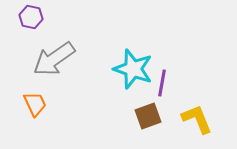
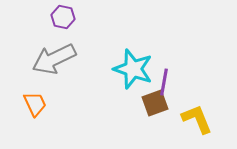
purple hexagon: moved 32 px right
gray arrow: rotated 9 degrees clockwise
purple line: moved 2 px right, 1 px up
brown square: moved 7 px right, 13 px up
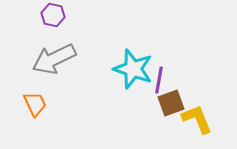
purple hexagon: moved 10 px left, 2 px up
purple line: moved 5 px left, 2 px up
brown square: moved 16 px right
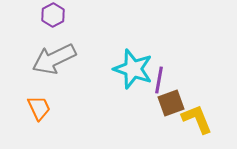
purple hexagon: rotated 20 degrees clockwise
orange trapezoid: moved 4 px right, 4 px down
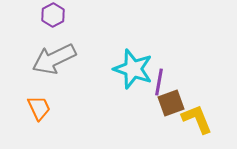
purple line: moved 2 px down
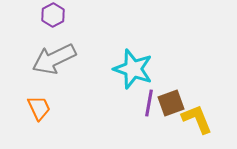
purple line: moved 10 px left, 21 px down
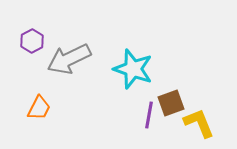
purple hexagon: moved 21 px left, 26 px down
gray arrow: moved 15 px right
purple line: moved 12 px down
orange trapezoid: rotated 52 degrees clockwise
yellow L-shape: moved 2 px right, 4 px down
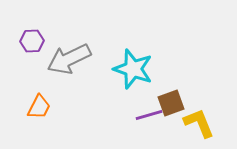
purple hexagon: rotated 25 degrees clockwise
orange trapezoid: moved 1 px up
purple line: rotated 64 degrees clockwise
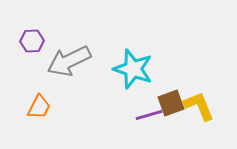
gray arrow: moved 2 px down
yellow L-shape: moved 17 px up
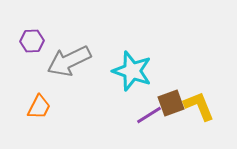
cyan star: moved 1 px left, 2 px down
purple line: rotated 16 degrees counterclockwise
